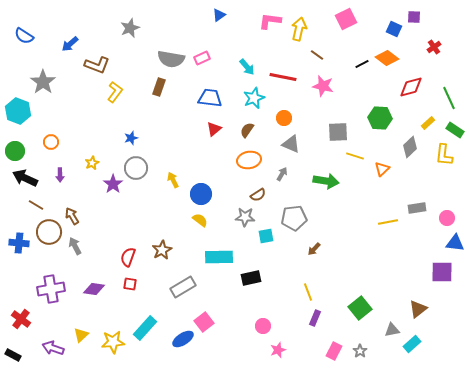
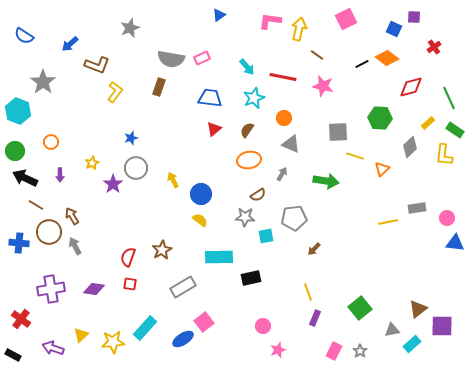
purple square at (442, 272): moved 54 px down
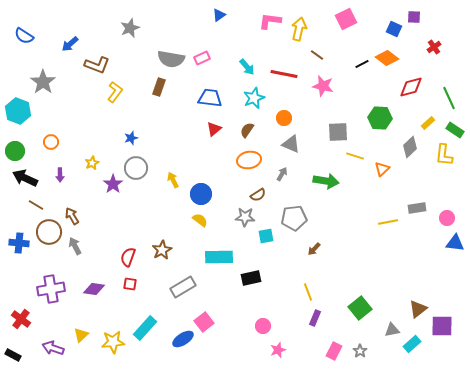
red line at (283, 77): moved 1 px right, 3 px up
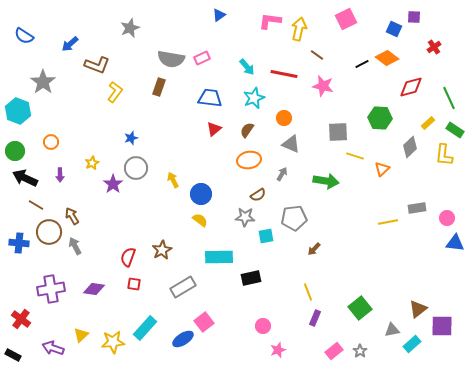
red square at (130, 284): moved 4 px right
pink rectangle at (334, 351): rotated 24 degrees clockwise
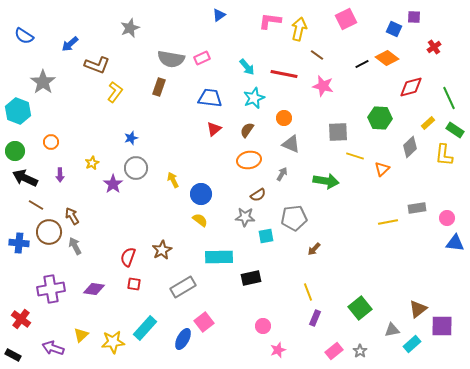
blue ellipse at (183, 339): rotated 30 degrees counterclockwise
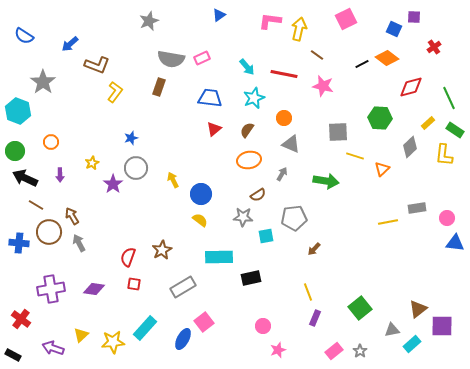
gray star at (130, 28): moved 19 px right, 7 px up
gray star at (245, 217): moved 2 px left
gray arrow at (75, 246): moved 4 px right, 3 px up
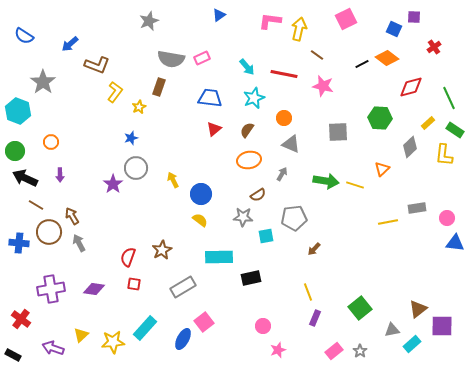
yellow line at (355, 156): moved 29 px down
yellow star at (92, 163): moved 47 px right, 56 px up
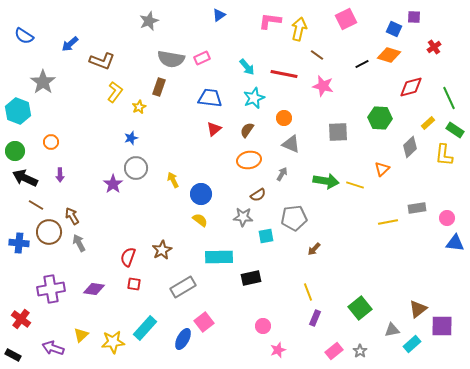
orange diamond at (387, 58): moved 2 px right, 3 px up; rotated 20 degrees counterclockwise
brown L-shape at (97, 65): moved 5 px right, 4 px up
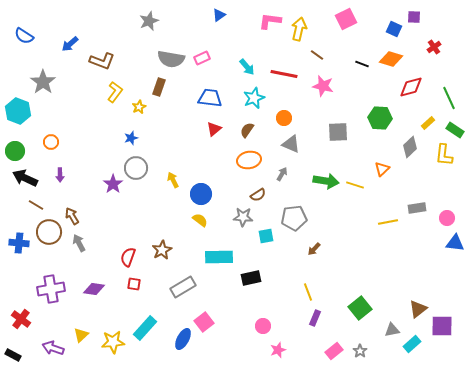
orange diamond at (389, 55): moved 2 px right, 4 px down
black line at (362, 64): rotated 48 degrees clockwise
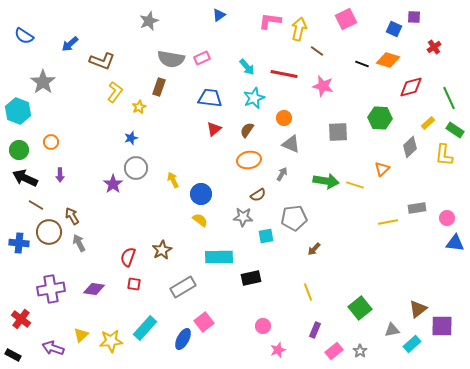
brown line at (317, 55): moved 4 px up
orange diamond at (391, 59): moved 3 px left, 1 px down
green circle at (15, 151): moved 4 px right, 1 px up
purple rectangle at (315, 318): moved 12 px down
yellow star at (113, 342): moved 2 px left, 1 px up
